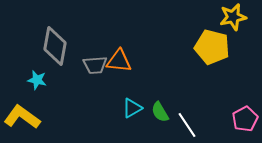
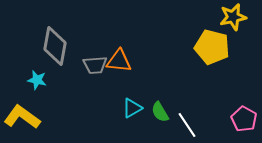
pink pentagon: moved 1 px left; rotated 15 degrees counterclockwise
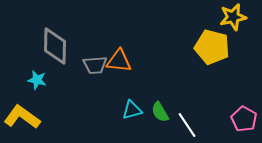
gray diamond: rotated 9 degrees counterclockwise
cyan triangle: moved 2 px down; rotated 15 degrees clockwise
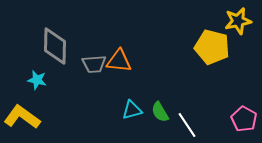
yellow star: moved 5 px right, 4 px down
gray trapezoid: moved 1 px left, 1 px up
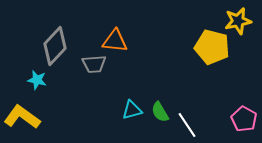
gray diamond: rotated 42 degrees clockwise
orange triangle: moved 4 px left, 20 px up
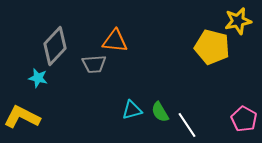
cyan star: moved 1 px right, 2 px up
yellow L-shape: rotated 9 degrees counterclockwise
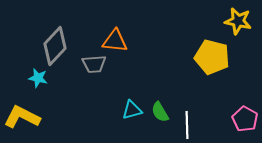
yellow star: rotated 24 degrees clockwise
yellow pentagon: moved 10 px down
pink pentagon: moved 1 px right
white line: rotated 32 degrees clockwise
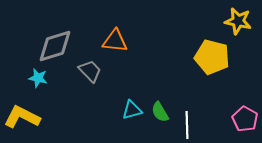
gray diamond: rotated 30 degrees clockwise
gray trapezoid: moved 4 px left, 7 px down; rotated 130 degrees counterclockwise
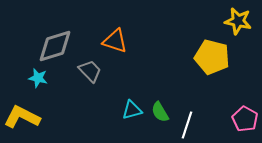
orange triangle: rotated 12 degrees clockwise
white line: rotated 20 degrees clockwise
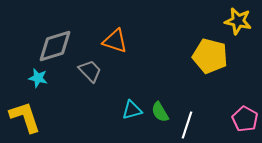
yellow pentagon: moved 2 px left, 1 px up
yellow L-shape: moved 3 px right; rotated 45 degrees clockwise
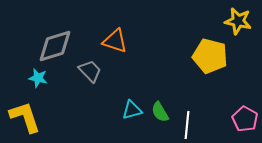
white line: rotated 12 degrees counterclockwise
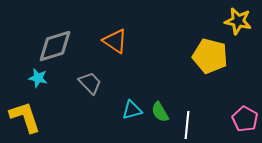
orange triangle: rotated 16 degrees clockwise
gray trapezoid: moved 12 px down
